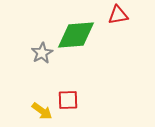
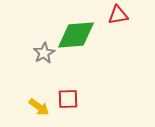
gray star: moved 2 px right
red square: moved 1 px up
yellow arrow: moved 3 px left, 4 px up
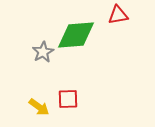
gray star: moved 1 px left, 1 px up
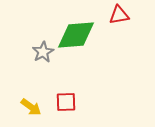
red triangle: moved 1 px right
red square: moved 2 px left, 3 px down
yellow arrow: moved 8 px left
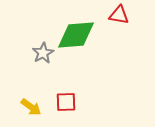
red triangle: rotated 20 degrees clockwise
gray star: moved 1 px down
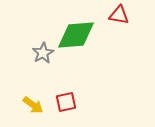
red square: rotated 10 degrees counterclockwise
yellow arrow: moved 2 px right, 2 px up
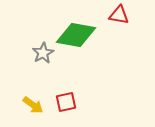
green diamond: rotated 15 degrees clockwise
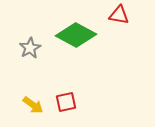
green diamond: rotated 18 degrees clockwise
gray star: moved 13 px left, 5 px up
